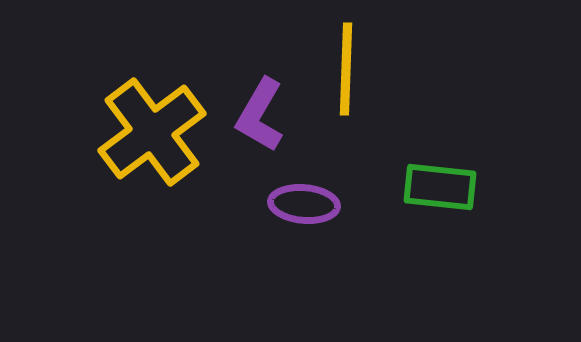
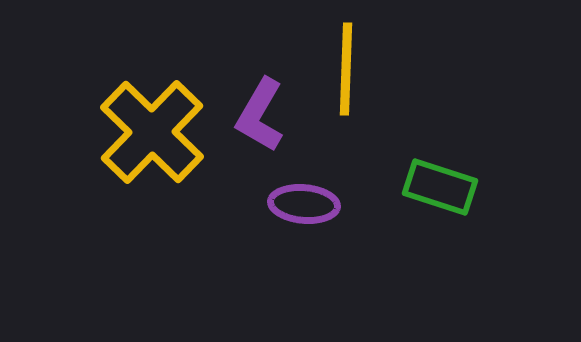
yellow cross: rotated 9 degrees counterclockwise
green rectangle: rotated 12 degrees clockwise
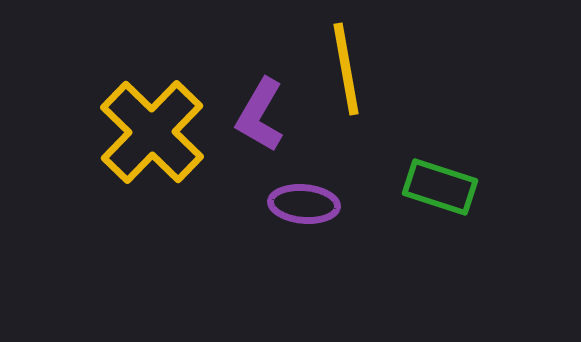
yellow line: rotated 12 degrees counterclockwise
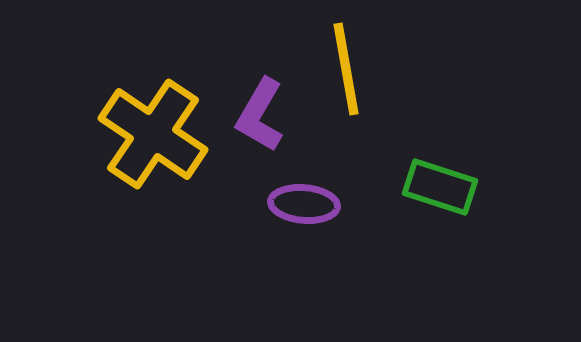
yellow cross: moved 1 px right, 2 px down; rotated 10 degrees counterclockwise
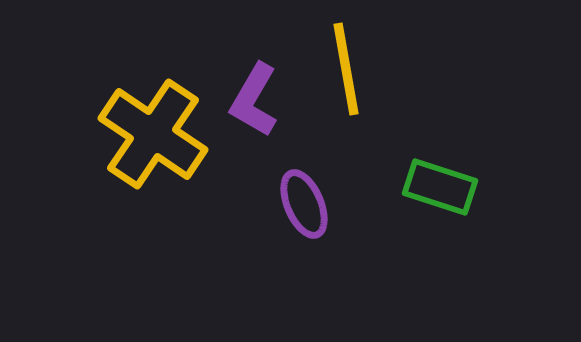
purple L-shape: moved 6 px left, 15 px up
purple ellipse: rotated 62 degrees clockwise
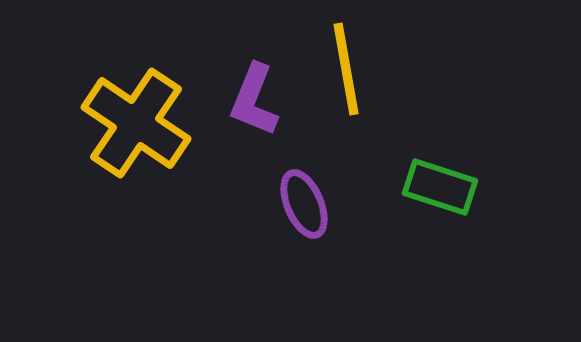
purple L-shape: rotated 8 degrees counterclockwise
yellow cross: moved 17 px left, 11 px up
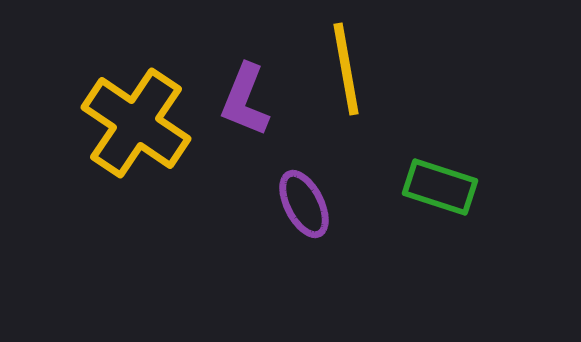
purple L-shape: moved 9 px left
purple ellipse: rotated 4 degrees counterclockwise
